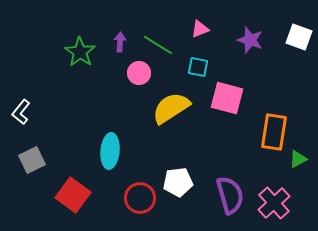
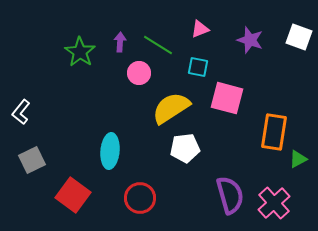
white pentagon: moved 7 px right, 34 px up
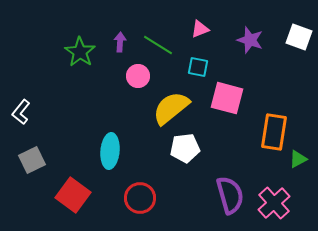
pink circle: moved 1 px left, 3 px down
yellow semicircle: rotated 6 degrees counterclockwise
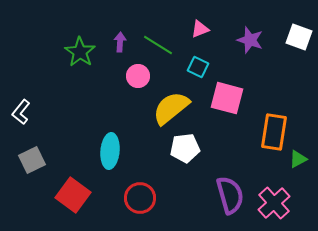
cyan square: rotated 15 degrees clockwise
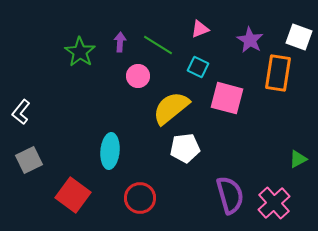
purple star: rotated 12 degrees clockwise
orange rectangle: moved 4 px right, 59 px up
gray square: moved 3 px left
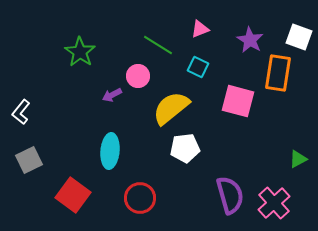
purple arrow: moved 8 px left, 53 px down; rotated 120 degrees counterclockwise
pink square: moved 11 px right, 3 px down
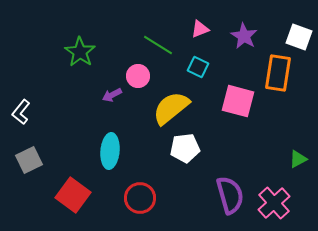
purple star: moved 6 px left, 4 px up
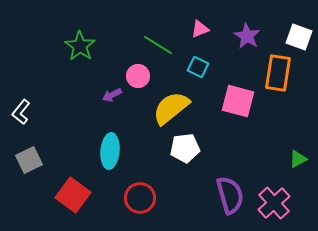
purple star: moved 3 px right
green star: moved 6 px up
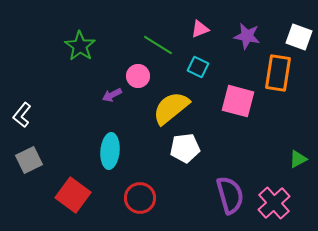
purple star: rotated 20 degrees counterclockwise
white L-shape: moved 1 px right, 3 px down
